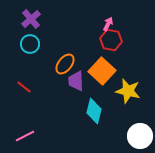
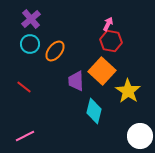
red hexagon: moved 1 px down
orange ellipse: moved 10 px left, 13 px up
yellow star: rotated 20 degrees clockwise
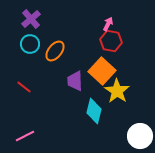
purple trapezoid: moved 1 px left
yellow star: moved 11 px left
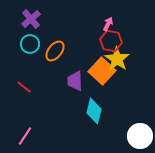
yellow star: moved 32 px up
pink line: rotated 30 degrees counterclockwise
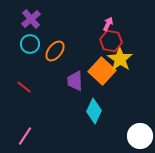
yellow star: moved 3 px right
cyan diamond: rotated 10 degrees clockwise
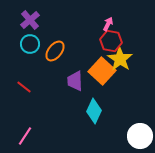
purple cross: moved 1 px left, 1 px down
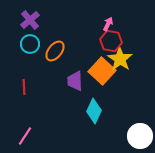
red line: rotated 49 degrees clockwise
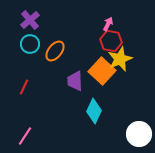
yellow star: rotated 15 degrees clockwise
red line: rotated 28 degrees clockwise
white circle: moved 1 px left, 2 px up
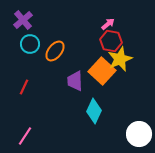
purple cross: moved 7 px left
pink arrow: rotated 24 degrees clockwise
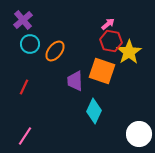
yellow star: moved 9 px right, 7 px up; rotated 10 degrees counterclockwise
orange square: rotated 24 degrees counterclockwise
